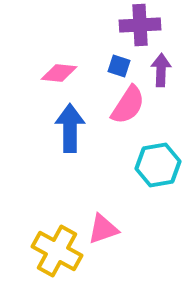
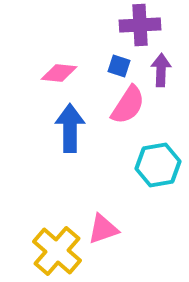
yellow cross: rotated 12 degrees clockwise
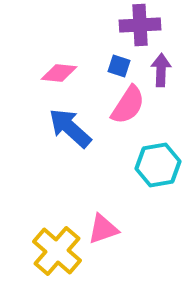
blue arrow: rotated 48 degrees counterclockwise
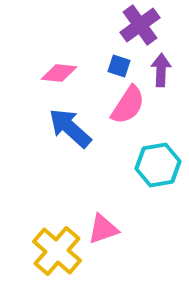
purple cross: rotated 33 degrees counterclockwise
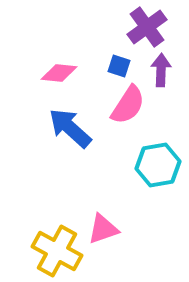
purple cross: moved 7 px right, 2 px down
yellow cross: rotated 12 degrees counterclockwise
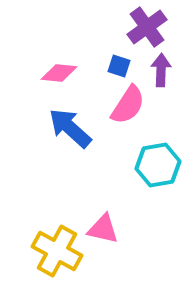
pink triangle: rotated 32 degrees clockwise
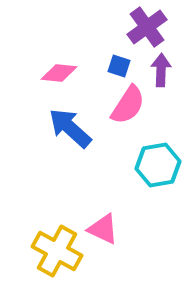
pink triangle: rotated 12 degrees clockwise
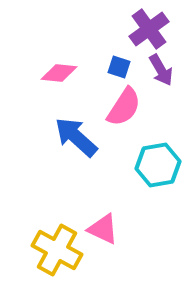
purple cross: moved 2 px right, 2 px down
blue square: moved 1 px down
purple arrow: rotated 148 degrees clockwise
pink semicircle: moved 4 px left, 2 px down
blue arrow: moved 6 px right, 9 px down
yellow cross: moved 1 px up
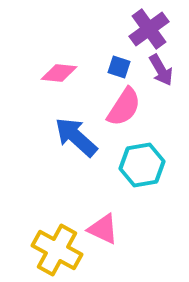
cyan hexagon: moved 16 px left
